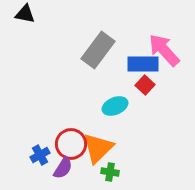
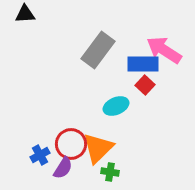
black triangle: rotated 15 degrees counterclockwise
pink arrow: rotated 15 degrees counterclockwise
cyan ellipse: moved 1 px right
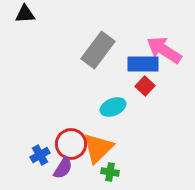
red square: moved 1 px down
cyan ellipse: moved 3 px left, 1 px down
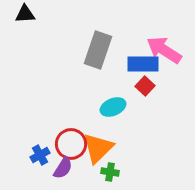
gray rectangle: rotated 18 degrees counterclockwise
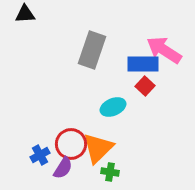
gray rectangle: moved 6 px left
